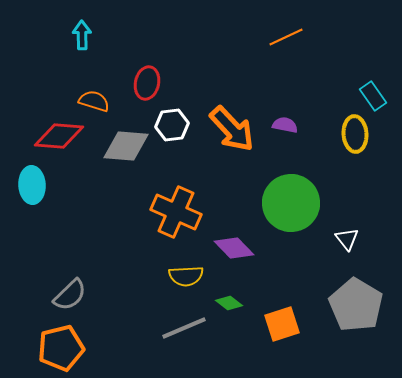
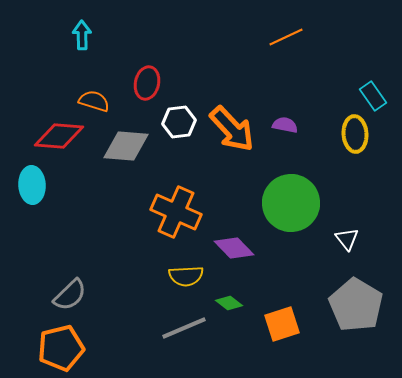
white hexagon: moved 7 px right, 3 px up
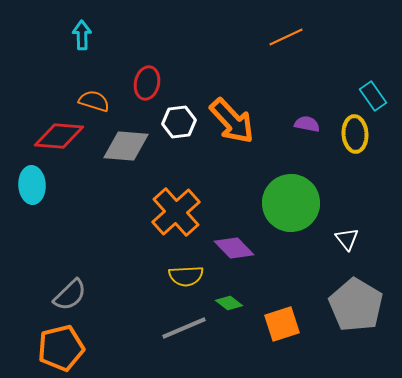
purple semicircle: moved 22 px right, 1 px up
orange arrow: moved 8 px up
orange cross: rotated 24 degrees clockwise
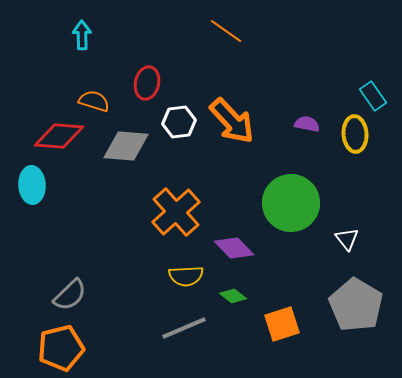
orange line: moved 60 px left, 6 px up; rotated 60 degrees clockwise
green diamond: moved 4 px right, 7 px up
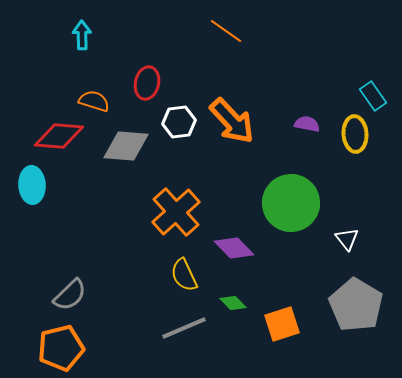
yellow semicircle: moved 2 px left, 1 px up; rotated 68 degrees clockwise
green diamond: moved 7 px down; rotated 8 degrees clockwise
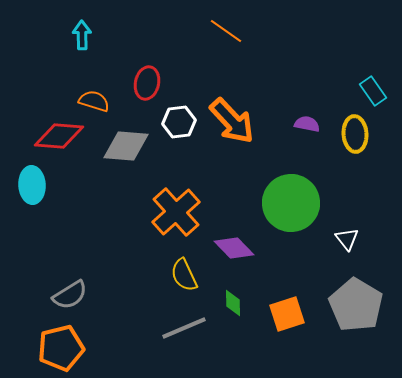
cyan rectangle: moved 5 px up
gray semicircle: rotated 12 degrees clockwise
green diamond: rotated 44 degrees clockwise
orange square: moved 5 px right, 10 px up
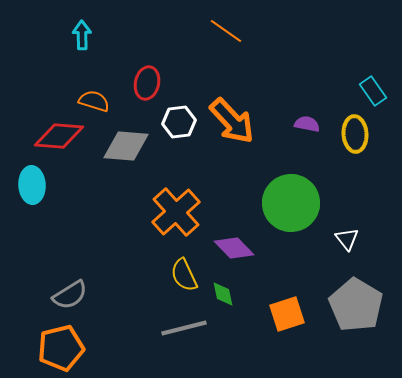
green diamond: moved 10 px left, 9 px up; rotated 12 degrees counterclockwise
gray line: rotated 9 degrees clockwise
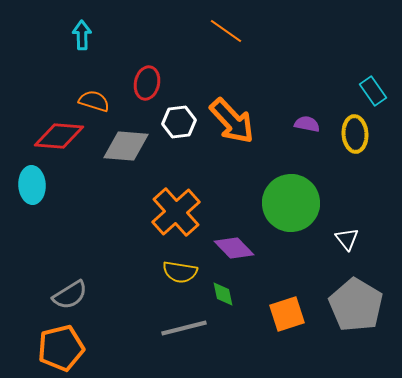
yellow semicircle: moved 4 px left, 3 px up; rotated 56 degrees counterclockwise
